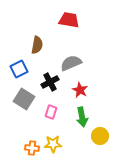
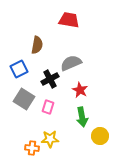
black cross: moved 3 px up
pink rectangle: moved 3 px left, 5 px up
yellow star: moved 3 px left, 5 px up
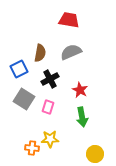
brown semicircle: moved 3 px right, 8 px down
gray semicircle: moved 11 px up
yellow circle: moved 5 px left, 18 px down
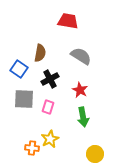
red trapezoid: moved 1 px left, 1 px down
gray semicircle: moved 10 px right, 4 px down; rotated 55 degrees clockwise
blue square: rotated 30 degrees counterclockwise
gray square: rotated 30 degrees counterclockwise
green arrow: moved 1 px right
yellow star: rotated 24 degrees counterclockwise
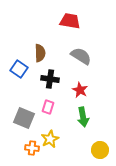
red trapezoid: moved 2 px right
brown semicircle: rotated 12 degrees counterclockwise
black cross: rotated 36 degrees clockwise
gray square: moved 19 px down; rotated 20 degrees clockwise
yellow circle: moved 5 px right, 4 px up
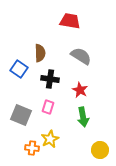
gray square: moved 3 px left, 3 px up
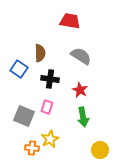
pink rectangle: moved 1 px left
gray square: moved 3 px right, 1 px down
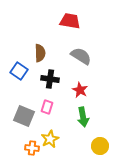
blue square: moved 2 px down
yellow circle: moved 4 px up
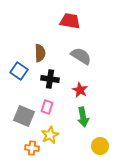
yellow star: moved 4 px up
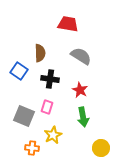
red trapezoid: moved 2 px left, 3 px down
yellow star: moved 3 px right
yellow circle: moved 1 px right, 2 px down
